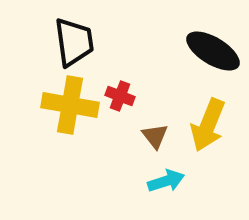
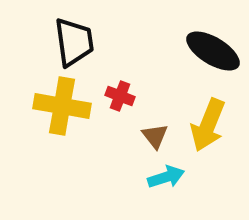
yellow cross: moved 8 px left, 1 px down
cyan arrow: moved 4 px up
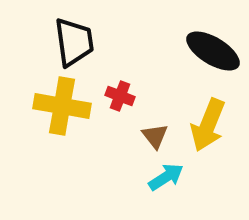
cyan arrow: rotated 15 degrees counterclockwise
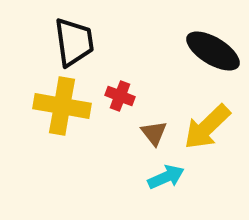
yellow arrow: moved 1 px left, 2 px down; rotated 24 degrees clockwise
brown triangle: moved 1 px left, 3 px up
cyan arrow: rotated 9 degrees clockwise
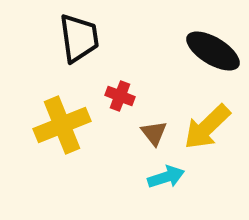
black trapezoid: moved 5 px right, 4 px up
yellow cross: moved 19 px down; rotated 32 degrees counterclockwise
cyan arrow: rotated 6 degrees clockwise
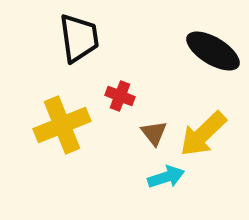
yellow arrow: moved 4 px left, 7 px down
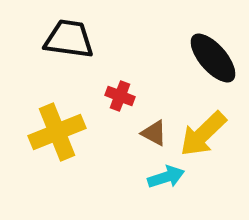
black trapezoid: moved 10 px left, 1 px down; rotated 74 degrees counterclockwise
black ellipse: moved 7 px down; rotated 18 degrees clockwise
yellow cross: moved 5 px left, 7 px down
brown triangle: rotated 24 degrees counterclockwise
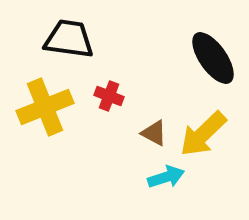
black ellipse: rotated 6 degrees clockwise
red cross: moved 11 px left
yellow cross: moved 12 px left, 25 px up
